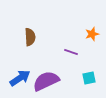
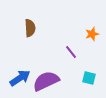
brown semicircle: moved 9 px up
purple line: rotated 32 degrees clockwise
cyan square: rotated 24 degrees clockwise
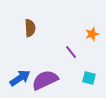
purple semicircle: moved 1 px left, 1 px up
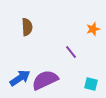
brown semicircle: moved 3 px left, 1 px up
orange star: moved 1 px right, 5 px up
cyan square: moved 2 px right, 6 px down
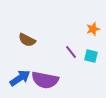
brown semicircle: moved 13 px down; rotated 120 degrees clockwise
purple semicircle: rotated 144 degrees counterclockwise
cyan square: moved 28 px up
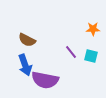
orange star: rotated 16 degrees clockwise
blue arrow: moved 5 px right, 13 px up; rotated 105 degrees clockwise
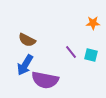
orange star: moved 6 px up
cyan square: moved 1 px up
blue arrow: rotated 50 degrees clockwise
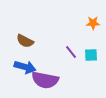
brown semicircle: moved 2 px left, 1 px down
cyan square: rotated 16 degrees counterclockwise
blue arrow: moved 2 px down; rotated 105 degrees counterclockwise
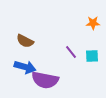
cyan square: moved 1 px right, 1 px down
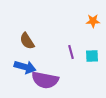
orange star: moved 2 px up
brown semicircle: moved 2 px right; rotated 30 degrees clockwise
purple line: rotated 24 degrees clockwise
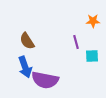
purple line: moved 5 px right, 10 px up
blue arrow: rotated 55 degrees clockwise
